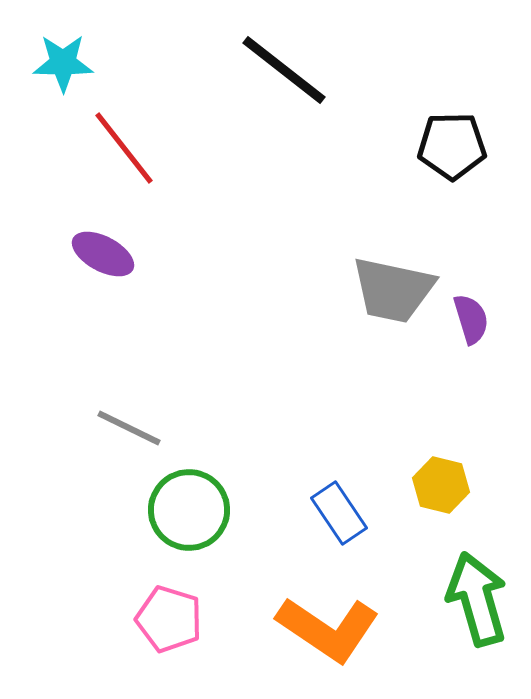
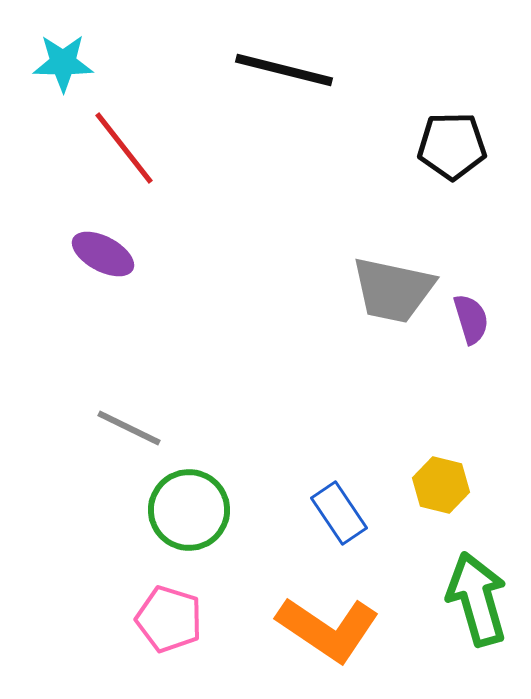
black line: rotated 24 degrees counterclockwise
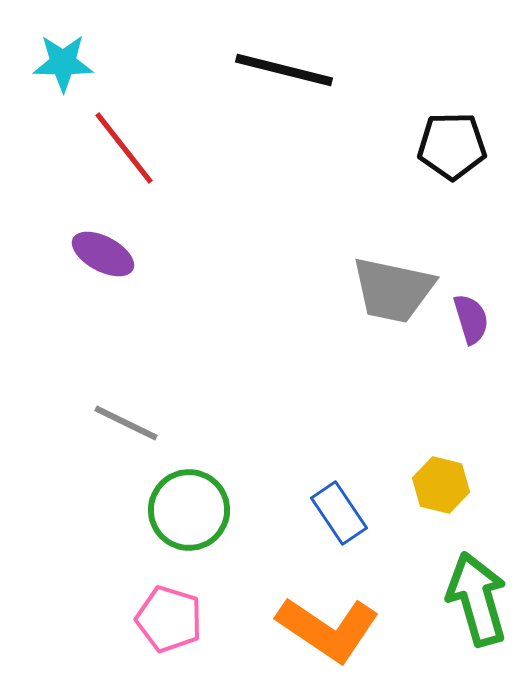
gray line: moved 3 px left, 5 px up
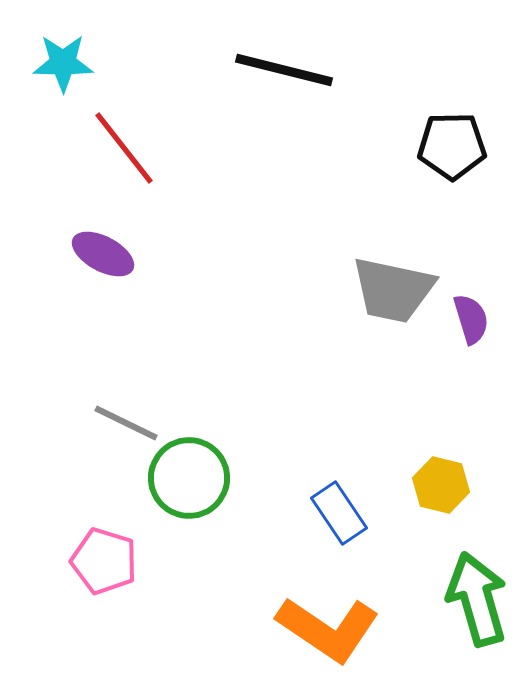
green circle: moved 32 px up
pink pentagon: moved 65 px left, 58 px up
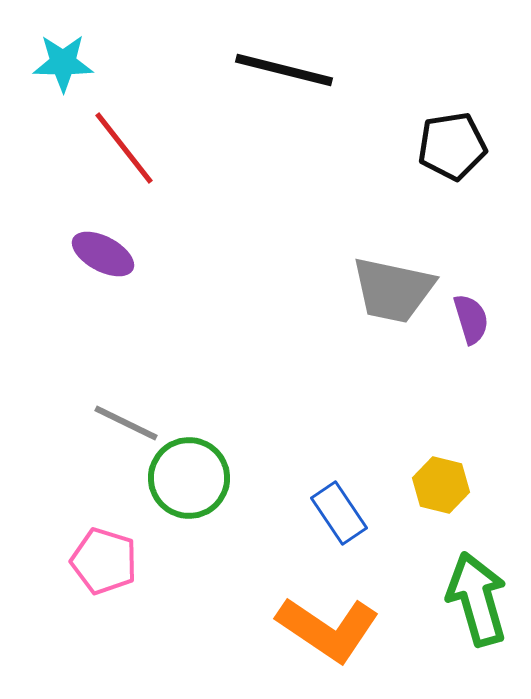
black pentagon: rotated 8 degrees counterclockwise
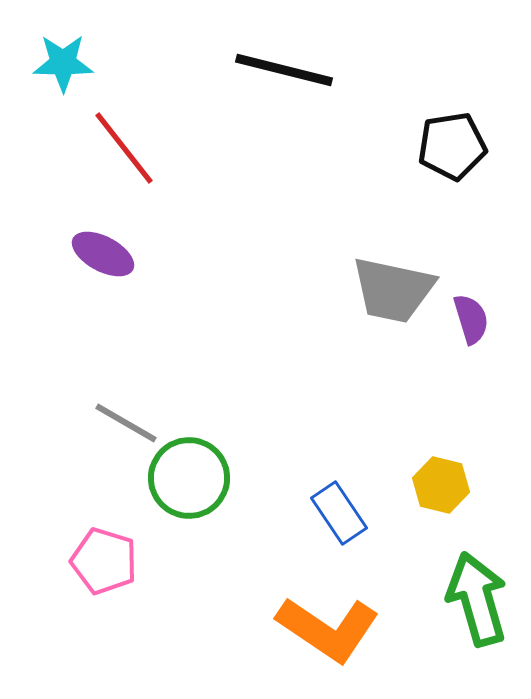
gray line: rotated 4 degrees clockwise
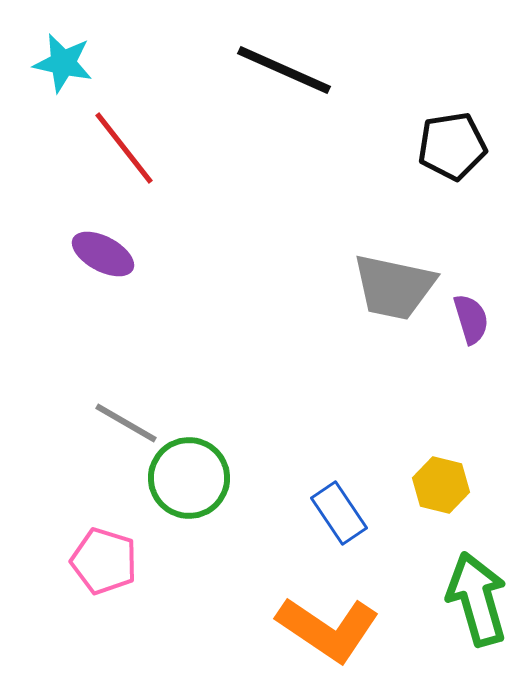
cyan star: rotated 12 degrees clockwise
black line: rotated 10 degrees clockwise
gray trapezoid: moved 1 px right, 3 px up
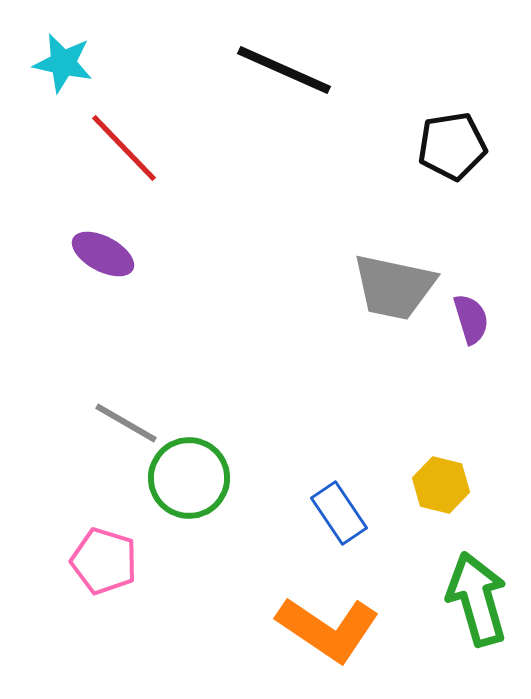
red line: rotated 6 degrees counterclockwise
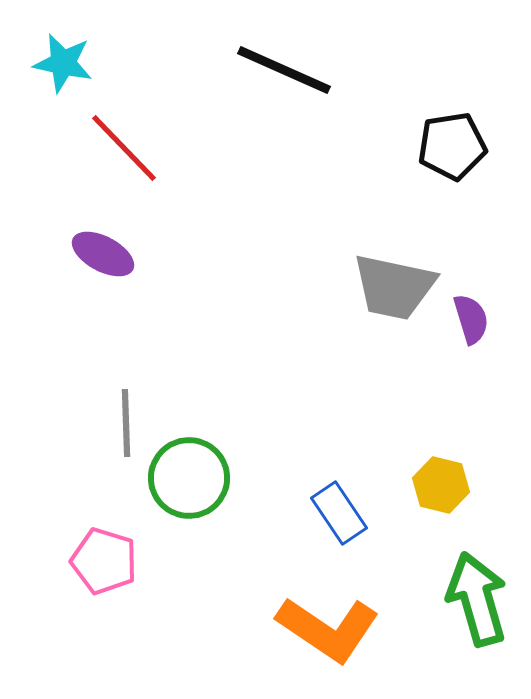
gray line: rotated 58 degrees clockwise
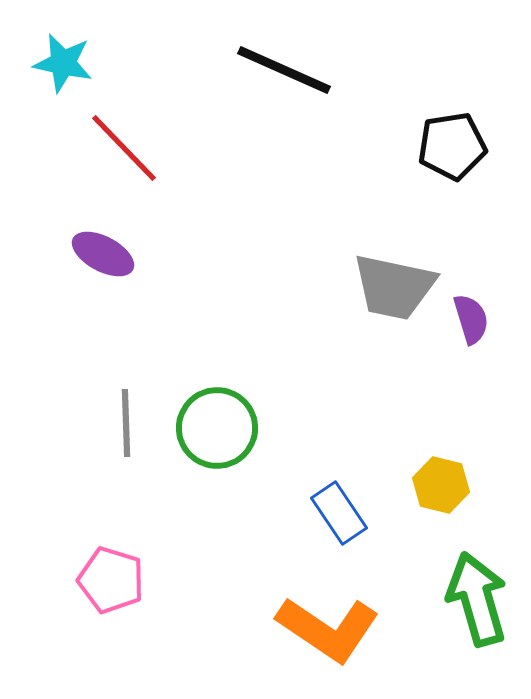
green circle: moved 28 px right, 50 px up
pink pentagon: moved 7 px right, 19 px down
